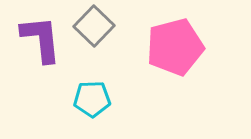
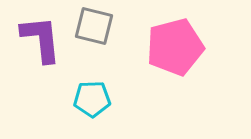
gray square: rotated 30 degrees counterclockwise
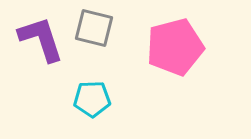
gray square: moved 2 px down
purple L-shape: rotated 12 degrees counterclockwise
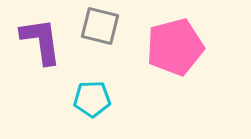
gray square: moved 6 px right, 2 px up
purple L-shape: moved 2 px down; rotated 10 degrees clockwise
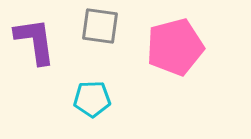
gray square: rotated 6 degrees counterclockwise
purple L-shape: moved 6 px left
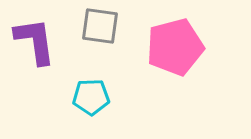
cyan pentagon: moved 1 px left, 2 px up
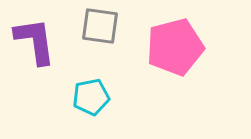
cyan pentagon: rotated 9 degrees counterclockwise
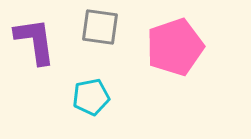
gray square: moved 1 px down
pink pentagon: rotated 4 degrees counterclockwise
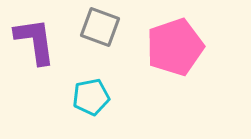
gray square: rotated 12 degrees clockwise
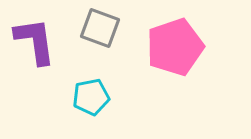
gray square: moved 1 px down
